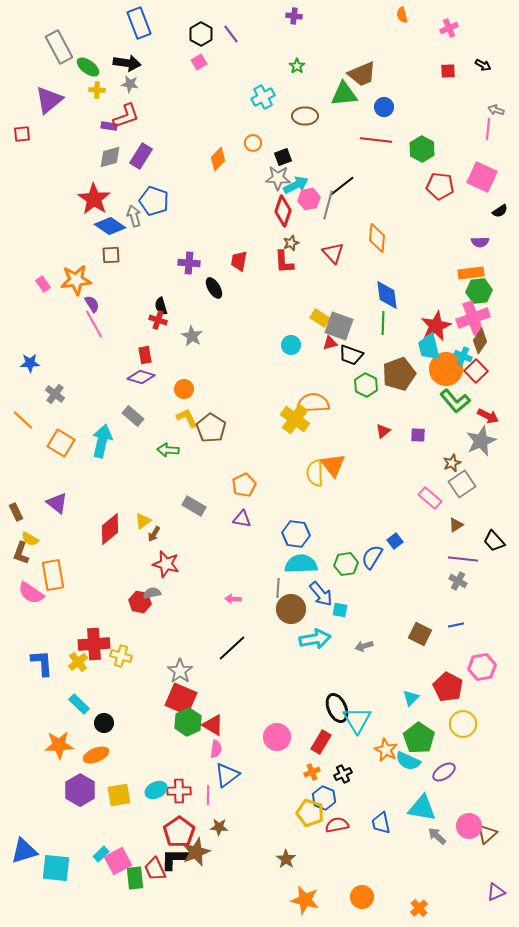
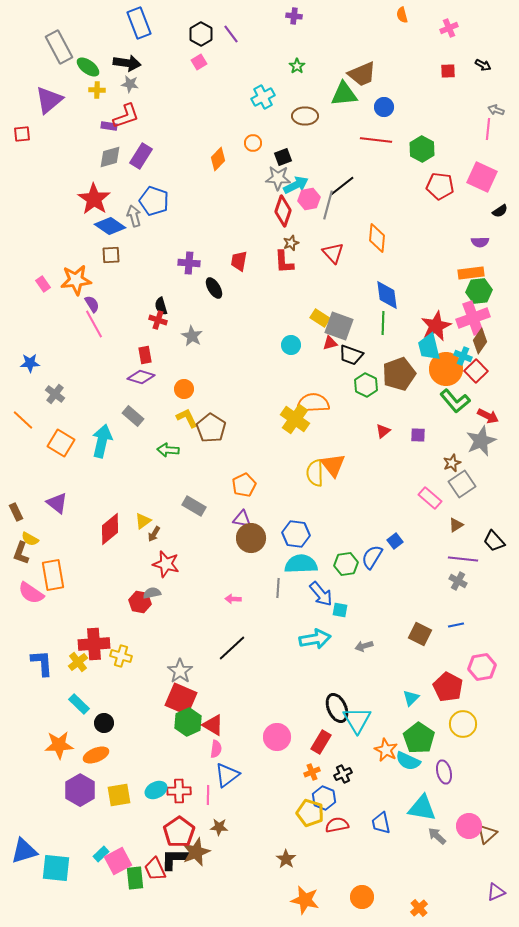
brown circle at (291, 609): moved 40 px left, 71 px up
purple ellipse at (444, 772): rotated 70 degrees counterclockwise
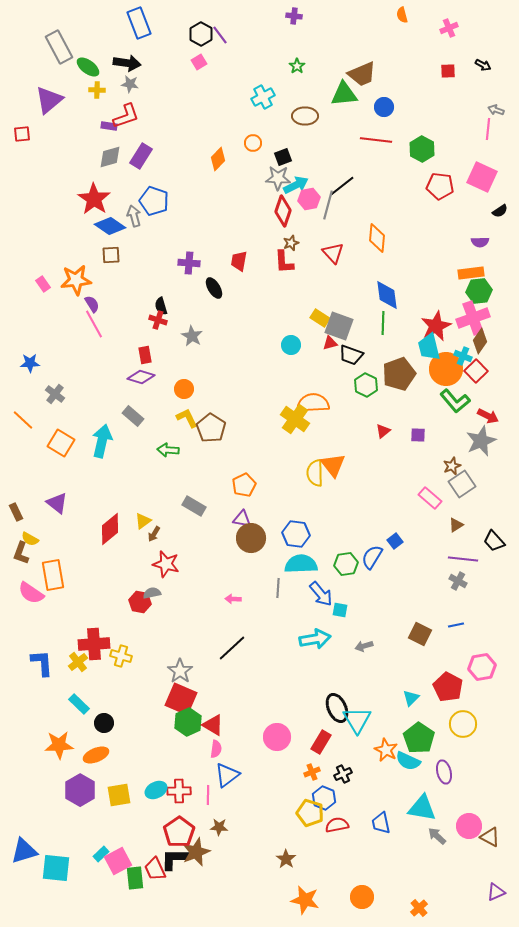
purple line at (231, 34): moved 11 px left, 1 px down
brown star at (452, 463): moved 3 px down
brown triangle at (487, 834): moved 3 px right, 3 px down; rotated 50 degrees counterclockwise
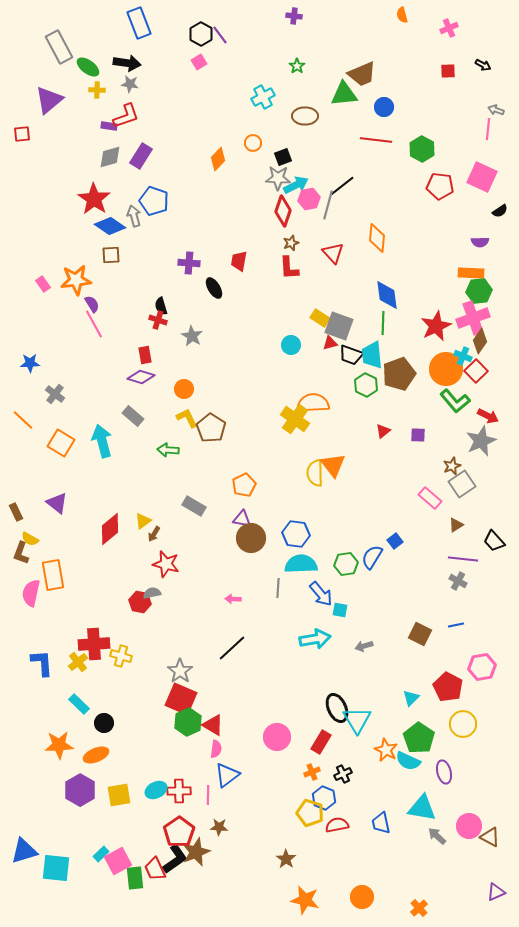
red L-shape at (284, 262): moved 5 px right, 6 px down
orange rectangle at (471, 273): rotated 10 degrees clockwise
cyan trapezoid at (429, 347): moved 57 px left, 8 px down; rotated 8 degrees clockwise
cyan arrow at (102, 441): rotated 28 degrees counterclockwise
pink semicircle at (31, 593): rotated 68 degrees clockwise
black L-shape at (175, 859): rotated 144 degrees clockwise
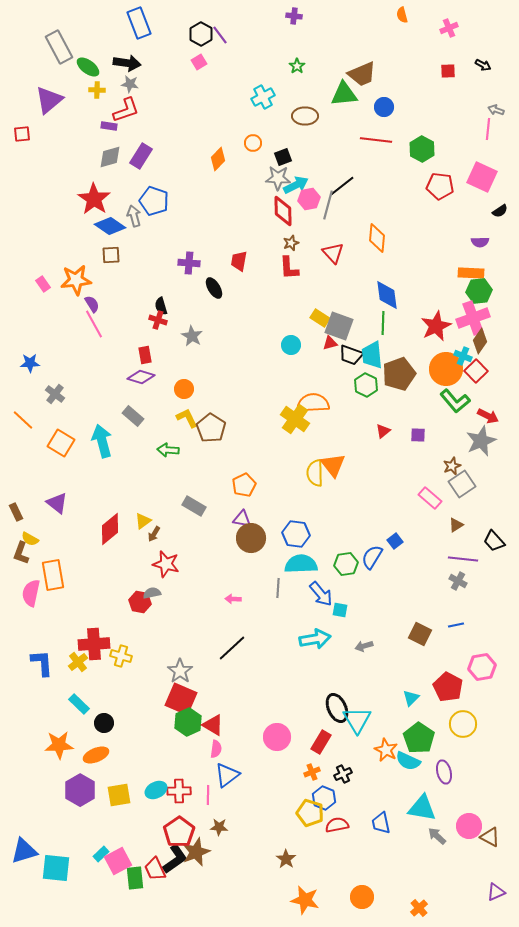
red L-shape at (126, 116): moved 6 px up
red diamond at (283, 211): rotated 20 degrees counterclockwise
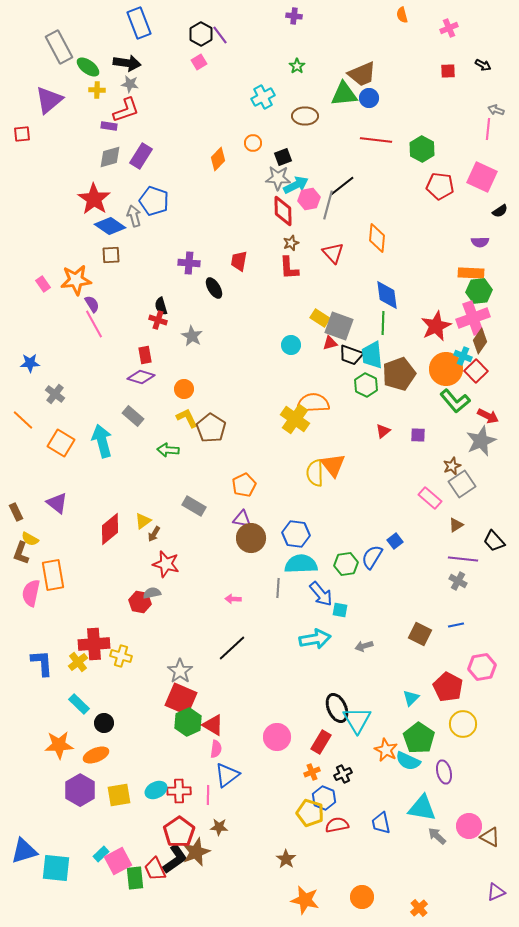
blue circle at (384, 107): moved 15 px left, 9 px up
